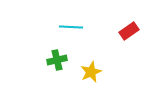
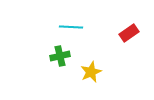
red rectangle: moved 2 px down
green cross: moved 3 px right, 4 px up
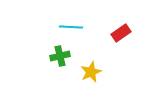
red rectangle: moved 8 px left
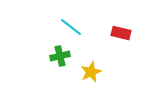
cyan line: rotated 35 degrees clockwise
red rectangle: rotated 48 degrees clockwise
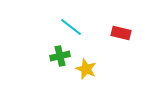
yellow star: moved 5 px left, 3 px up; rotated 25 degrees counterclockwise
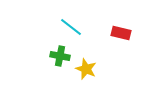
green cross: rotated 24 degrees clockwise
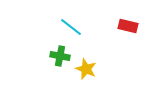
red rectangle: moved 7 px right, 7 px up
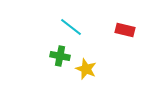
red rectangle: moved 3 px left, 4 px down
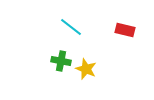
green cross: moved 1 px right, 5 px down
